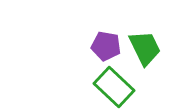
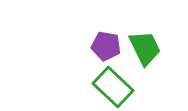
green rectangle: moved 1 px left
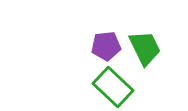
purple pentagon: rotated 16 degrees counterclockwise
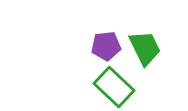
green rectangle: moved 1 px right
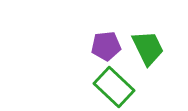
green trapezoid: moved 3 px right
